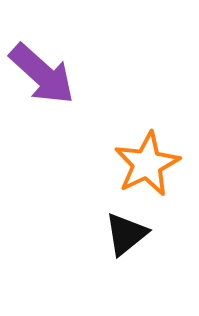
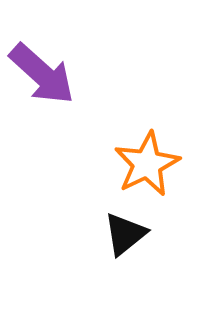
black triangle: moved 1 px left
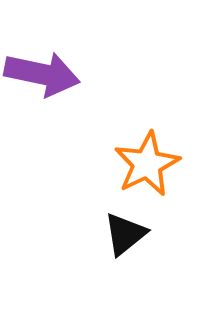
purple arrow: rotated 30 degrees counterclockwise
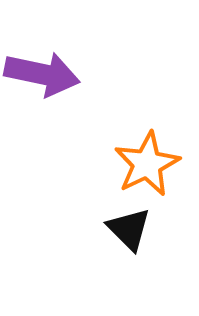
black triangle: moved 4 px right, 5 px up; rotated 36 degrees counterclockwise
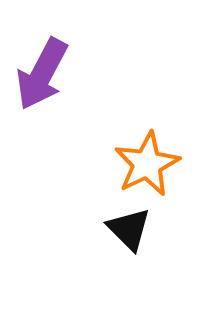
purple arrow: rotated 106 degrees clockwise
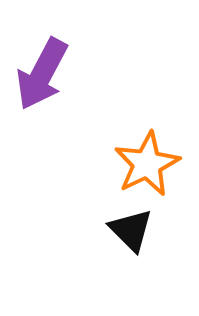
black triangle: moved 2 px right, 1 px down
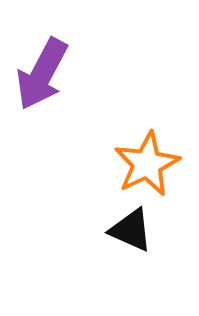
black triangle: rotated 21 degrees counterclockwise
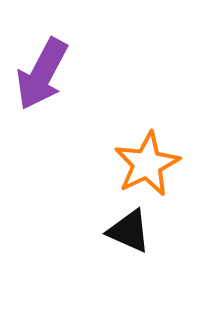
black triangle: moved 2 px left, 1 px down
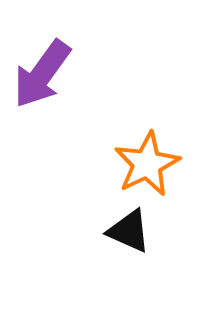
purple arrow: rotated 8 degrees clockwise
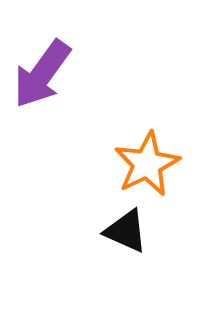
black triangle: moved 3 px left
